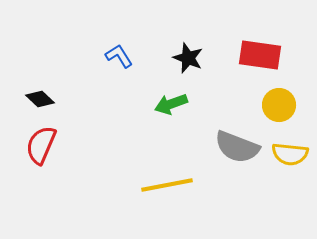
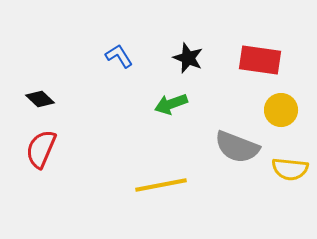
red rectangle: moved 5 px down
yellow circle: moved 2 px right, 5 px down
red semicircle: moved 4 px down
yellow semicircle: moved 15 px down
yellow line: moved 6 px left
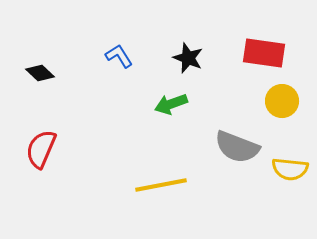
red rectangle: moved 4 px right, 7 px up
black diamond: moved 26 px up
yellow circle: moved 1 px right, 9 px up
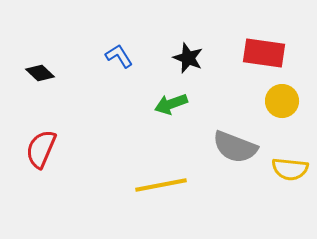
gray semicircle: moved 2 px left
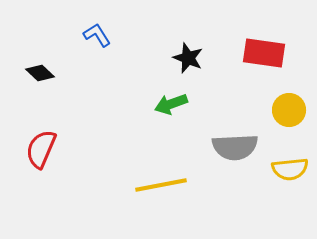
blue L-shape: moved 22 px left, 21 px up
yellow circle: moved 7 px right, 9 px down
gray semicircle: rotated 24 degrees counterclockwise
yellow semicircle: rotated 12 degrees counterclockwise
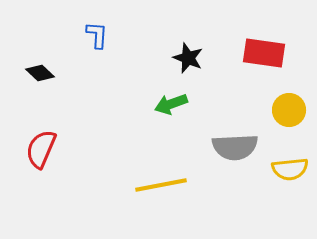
blue L-shape: rotated 36 degrees clockwise
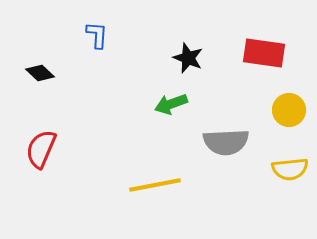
gray semicircle: moved 9 px left, 5 px up
yellow line: moved 6 px left
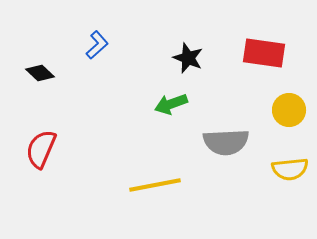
blue L-shape: moved 10 px down; rotated 44 degrees clockwise
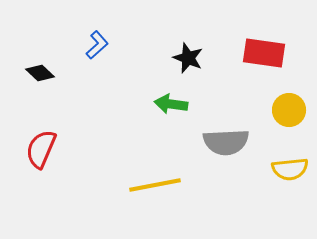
green arrow: rotated 28 degrees clockwise
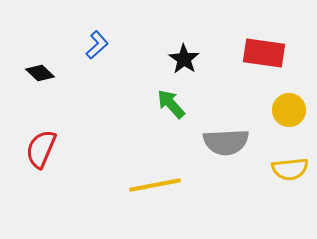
black star: moved 4 px left, 1 px down; rotated 12 degrees clockwise
green arrow: rotated 40 degrees clockwise
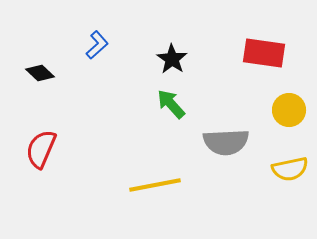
black star: moved 12 px left
yellow semicircle: rotated 6 degrees counterclockwise
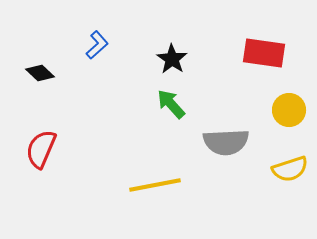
yellow semicircle: rotated 6 degrees counterclockwise
